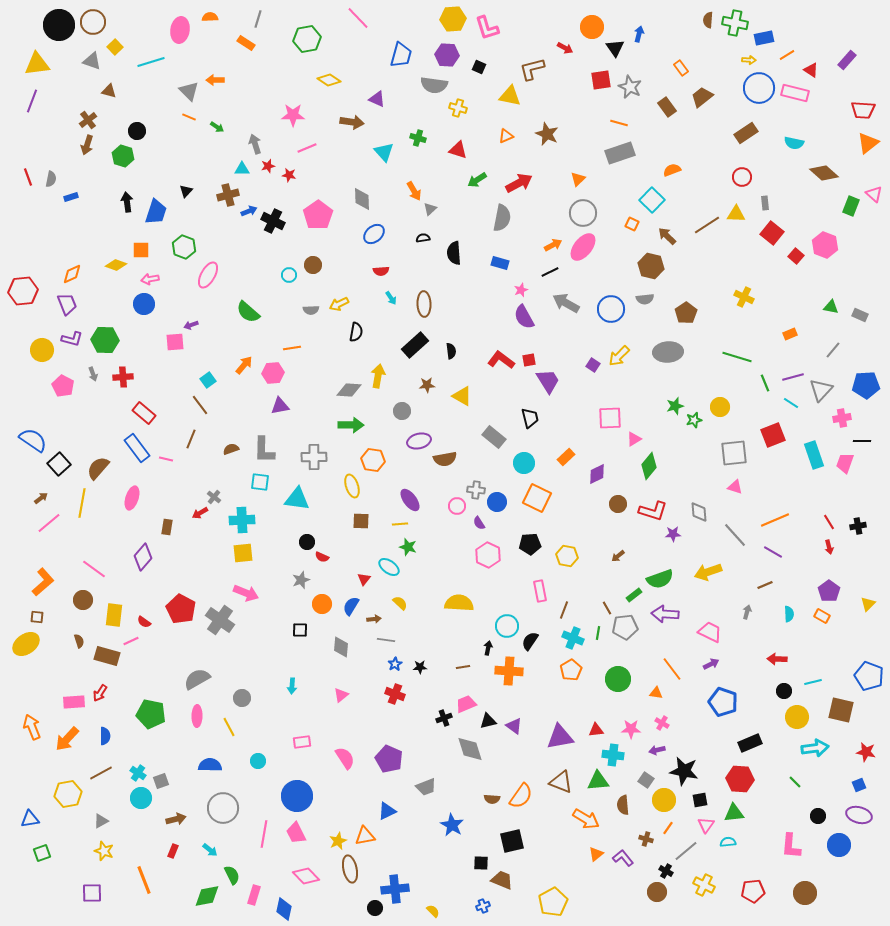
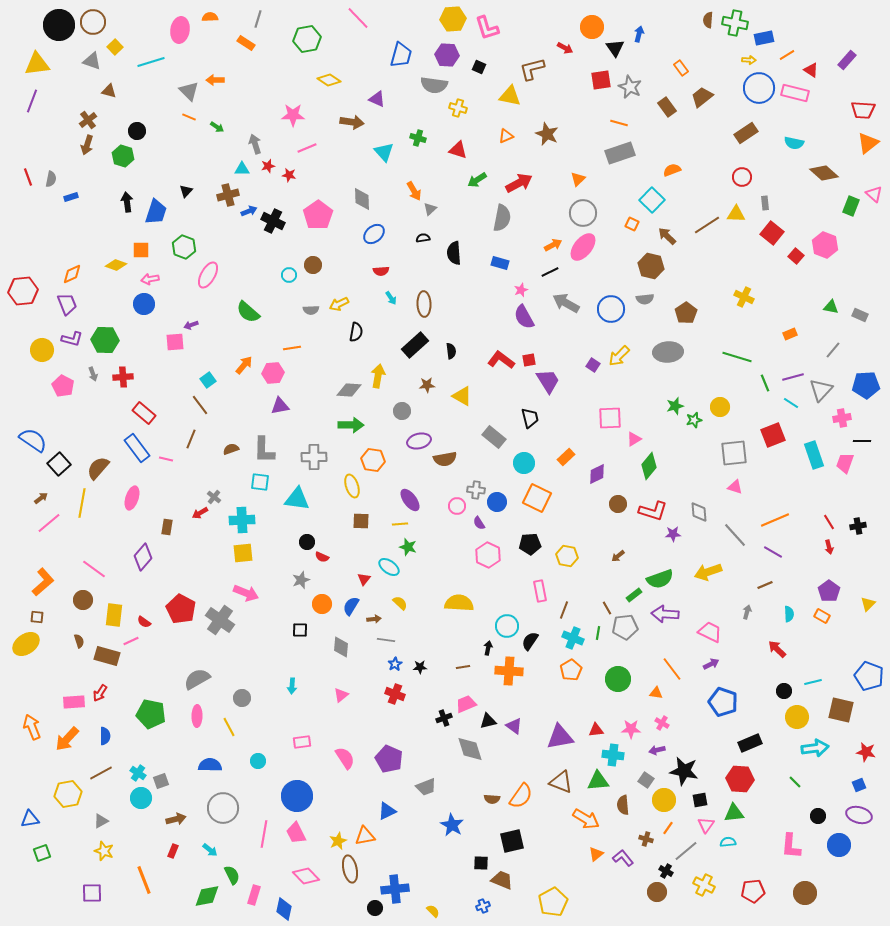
red arrow at (777, 659): moved 10 px up; rotated 42 degrees clockwise
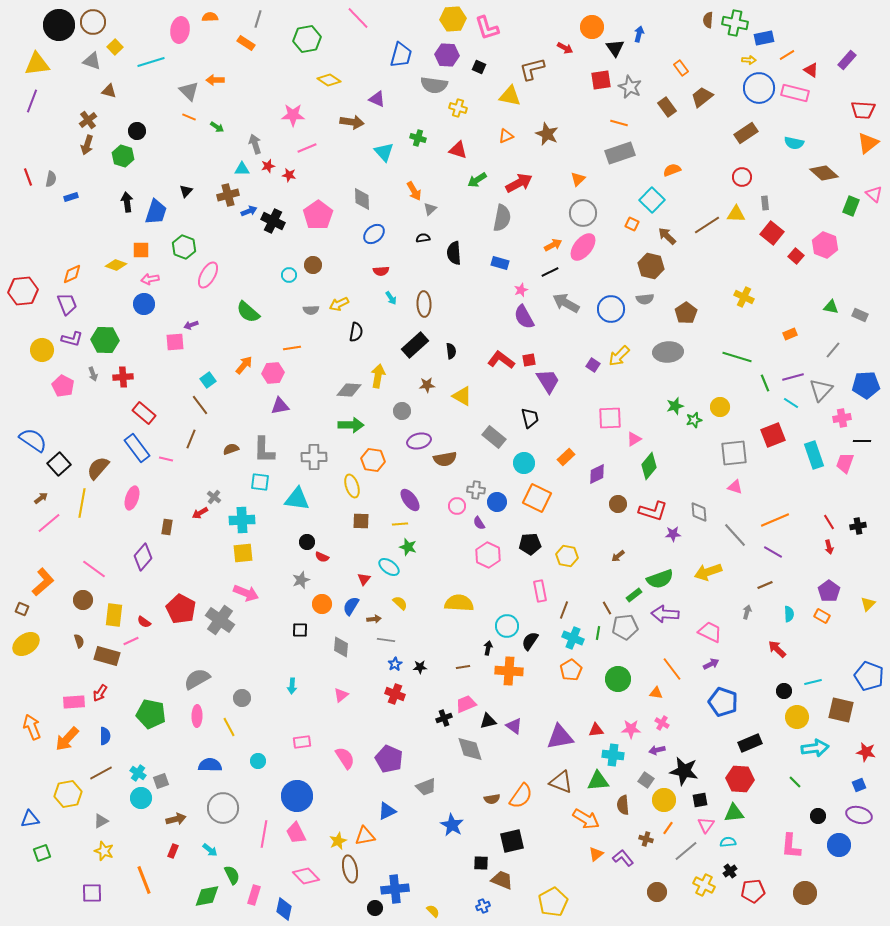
brown square at (37, 617): moved 15 px left, 8 px up; rotated 16 degrees clockwise
brown semicircle at (492, 799): rotated 14 degrees counterclockwise
black cross at (666, 871): moved 64 px right; rotated 24 degrees clockwise
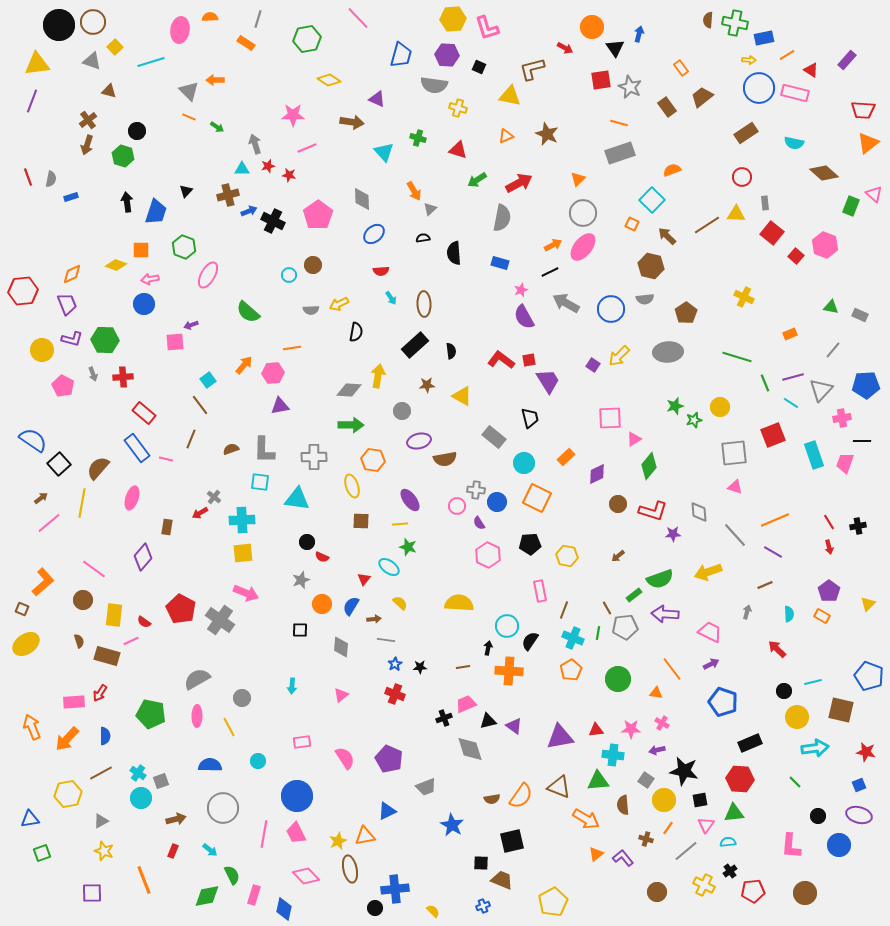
brown triangle at (561, 782): moved 2 px left, 5 px down
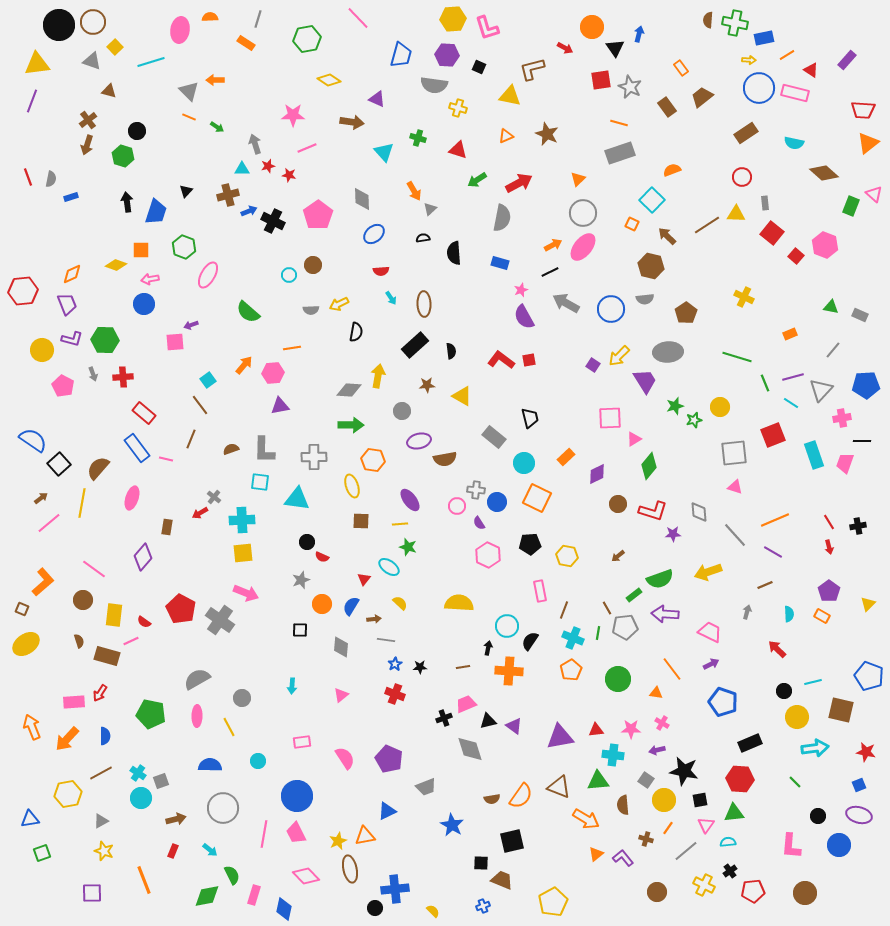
purple trapezoid at (548, 381): moved 97 px right
